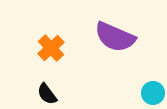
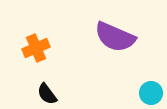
orange cross: moved 15 px left; rotated 20 degrees clockwise
cyan circle: moved 2 px left
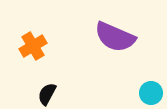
orange cross: moved 3 px left, 2 px up; rotated 8 degrees counterclockwise
black semicircle: rotated 65 degrees clockwise
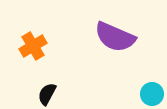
cyan circle: moved 1 px right, 1 px down
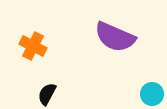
orange cross: rotated 32 degrees counterclockwise
